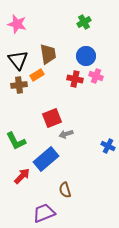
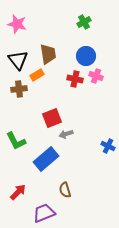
brown cross: moved 4 px down
red arrow: moved 4 px left, 16 px down
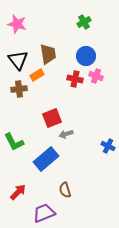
green L-shape: moved 2 px left, 1 px down
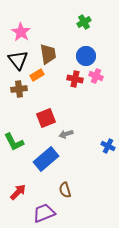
pink star: moved 4 px right, 8 px down; rotated 18 degrees clockwise
red square: moved 6 px left
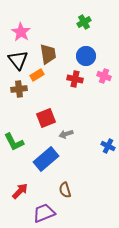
pink cross: moved 8 px right
red arrow: moved 2 px right, 1 px up
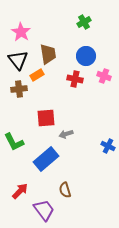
red square: rotated 18 degrees clockwise
purple trapezoid: moved 3 px up; rotated 75 degrees clockwise
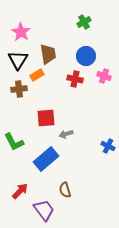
black triangle: rotated 10 degrees clockwise
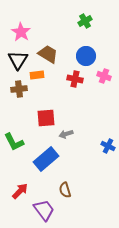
green cross: moved 1 px right, 1 px up
brown trapezoid: rotated 50 degrees counterclockwise
orange rectangle: rotated 24 degrees clockwise
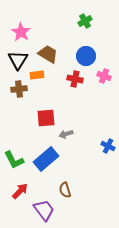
green L-shape: moved 18 px down
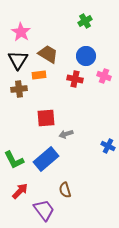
orange rectangle: moved 2 px right
